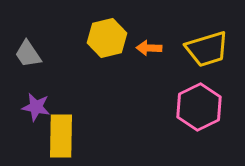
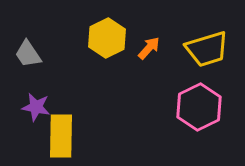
yellow hexagon: rotated 12 degrees counterclockwise
orange arrow: rotated 130 degrees clockwise
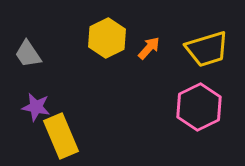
yellow rectangle: rotated 24 degrees counterclockwise
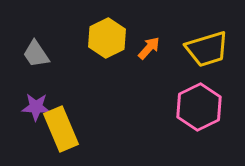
gray trapezoid: moved 8 px right
purple star: rotated 8 degrees counterclockwise
yellow rectangle: moved 7 px up
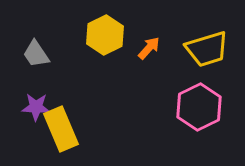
yellow hexagon: moved 2 px left, 3 px up
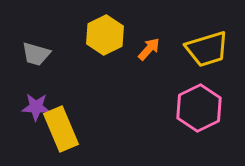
orange arrow: moved 1 px down
gray trapezoid: rotated 40 degrees counterclockwise
pink hexagon: moved 1 px down
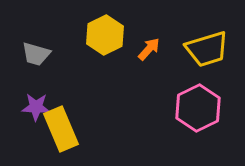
pink hexagon: moved 1 px left
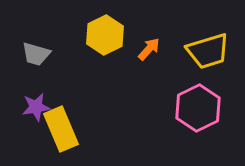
yellow trapezoid: moved 1 px right, 2 px down
purple star: rotated 12 degrees counterclockwise
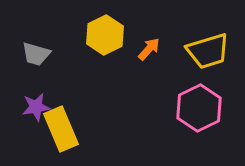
pink hexagon: moved 1 px right
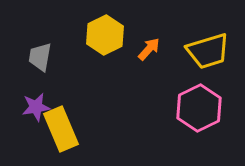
gray trapezoid: moved 4 px right, 3 px down; rotated 84 degrees clockwise
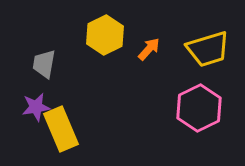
yellow trapezoid: moved 2 px up
gray trapezoid: moved 4 px right, 7 px down
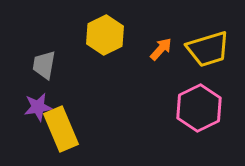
orange arrow: moved 12 px right
gray trapezoid: moved 1 px down
purple star: moved 2 px right
